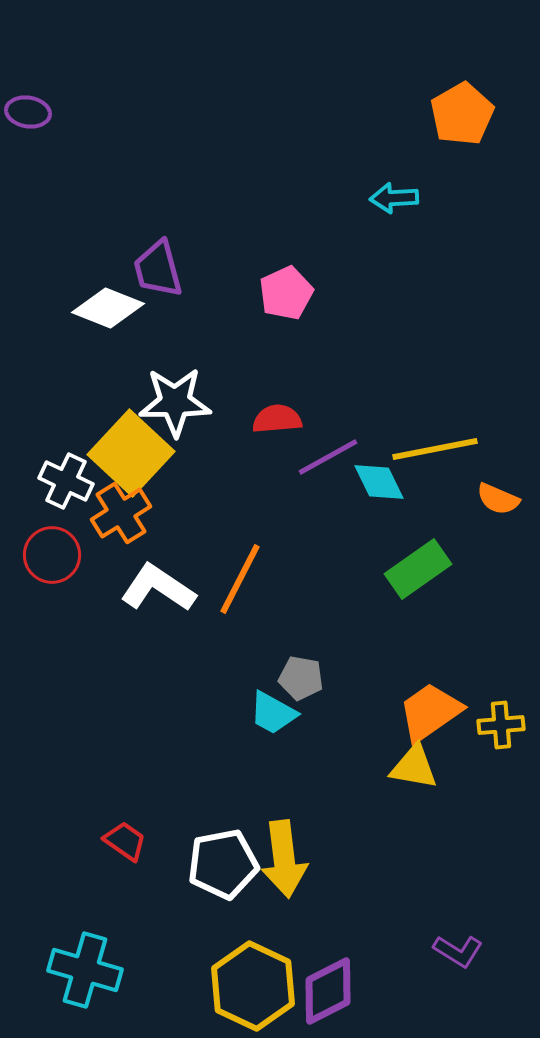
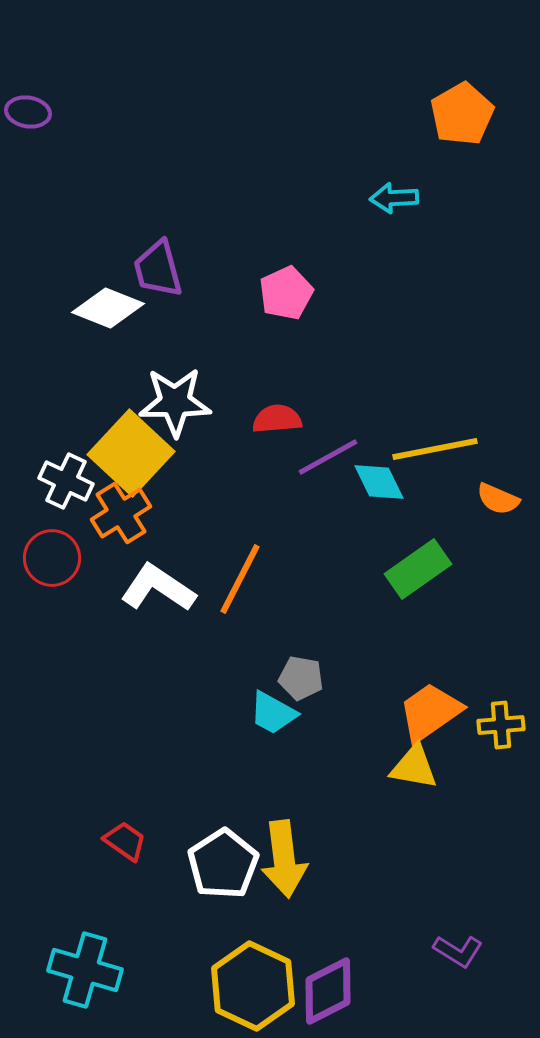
red circle: moved 3 px down
white pentagon: rotated 22 degrees counterclockwise
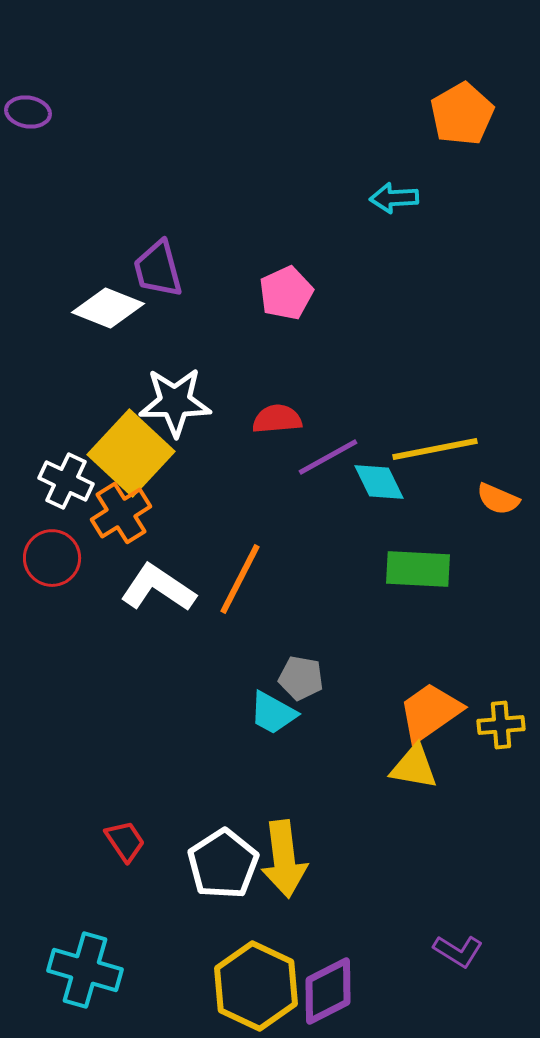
green rectangle: rotated 38 degrees clockwise
red trapezoid: rotated 21 degrees clockwise
yellow hexagon: moved 3 px right
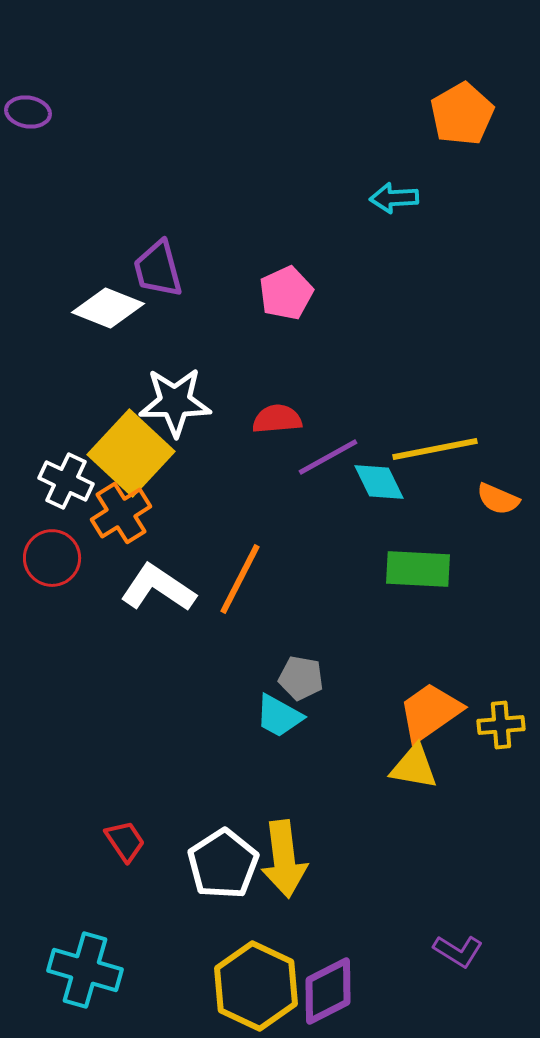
cyan trapezoid: moved 6 px right, 3 px down
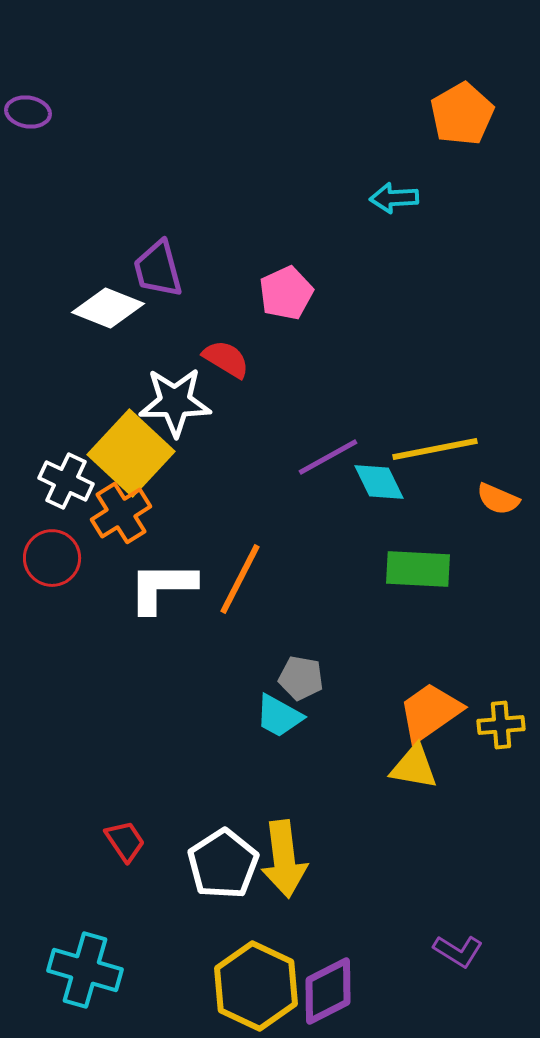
red semicircle: moved 51 px left, 60 px up; rotated 36 degrees clockwise
white L-shape: moved 4 px right, 1 px up; rotated 34 degrees counterclockwise
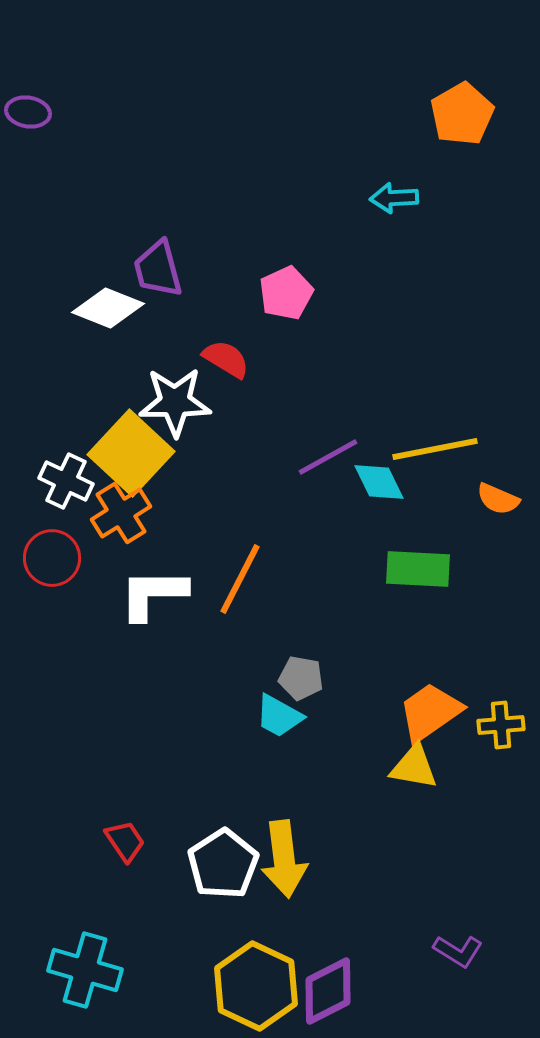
white L-shape: moved 9 px left, 7 px down
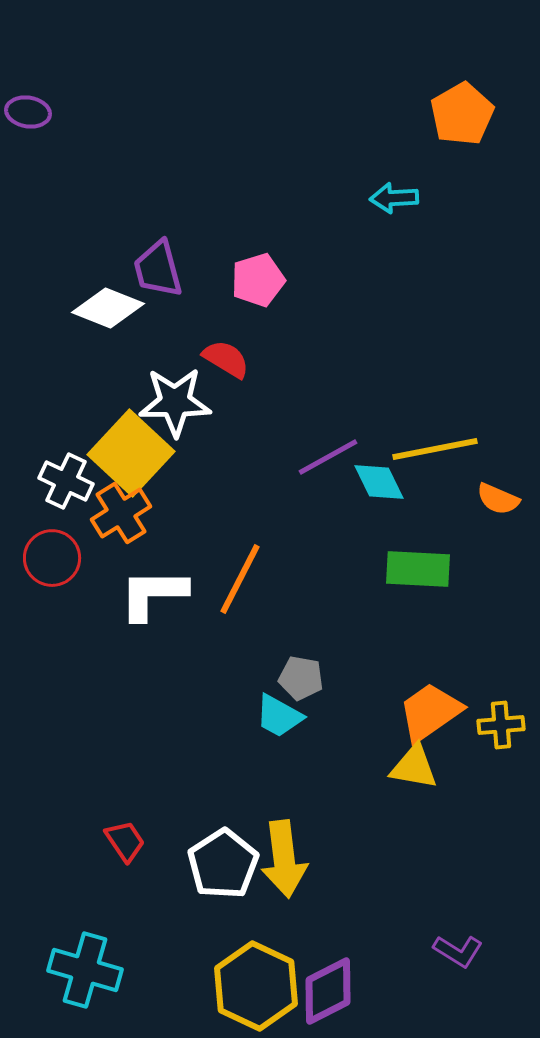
pink pentagon: moved 28 px left, 13 px up; rotated 8 degrees clockwise
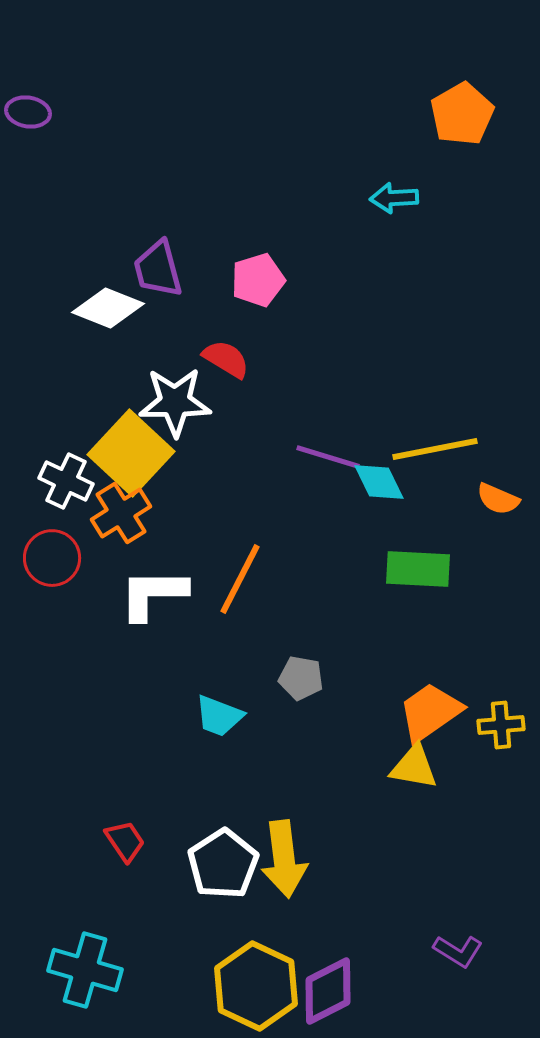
purple line: rotated 46 degrees clockwise
cyan trapezoid: moved 60 px left; rotated 8 degrees counterclockwise
